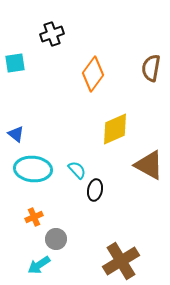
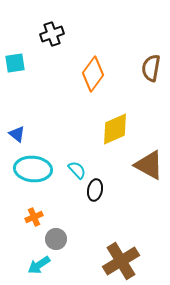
blue triangle: moved 1 px right
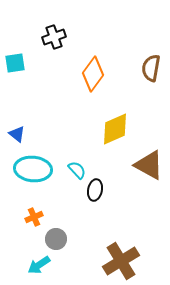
black cross: moved 2 px right, 3 px down
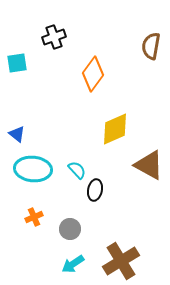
cyan square: moved 2 px right
brown semicircle: moved 22 px up
gray circle: moved 14 px right, 10 px up
cyan arrow: moved 34 px right, 1 px up
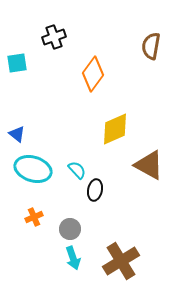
cyan ellipse: rotated 12 degrees clockwise
cyan arrow: moved 6 px up; rotated 75 degrees counterclockwise
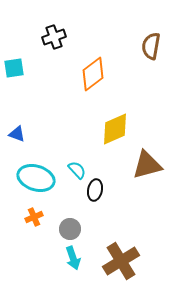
cyan square: moved 3 px left, 5 px down
orange diamond: rotated 16 degrees clockwise
blue triangle: rotated 18 degrees counterclockwise
brown triangle: moved 2 px left; rotated 44 degrees counterclockwise
cyan ellipse: moved 3 px right, 9 px down
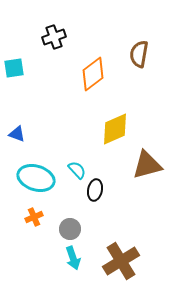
brown semicircle: moved 12 px left, 8 px down
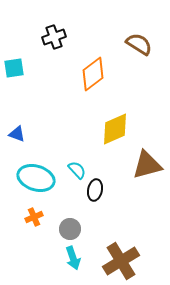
brown semicircle: moved 10 px up; rotated 112 degrees clockwise
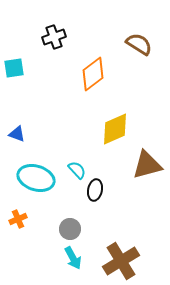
orange cross: moved 16 px left, 2 px down
cyan arrow: rotated 10 degrees counterclockwise
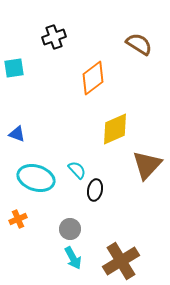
orange diamond: moved 4 px down
brown triangle: rotated 32 degrees counterclockwise
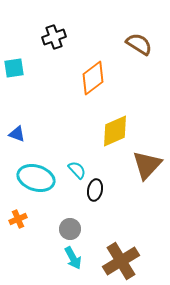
yellow diamond: moved 2 px down
